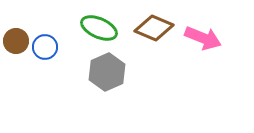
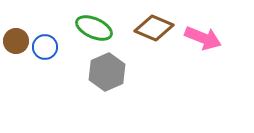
green ellipse: moved 5 px left
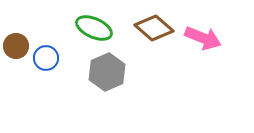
brown diamond: rotated 18 degrees clockwise
brown circle: moved 5 px down
blue circle: moved 1 px right, 11 px down
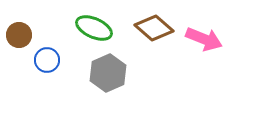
pink arrow: moved 1 px right, 1 px down
brown circle: moved 3 px right, 11 px up
blue circle: moved 1 px right, 2 px down
gray hexagon: moved 1 px right, 1 px down
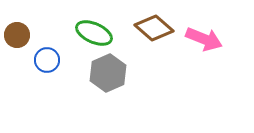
green ellipse: moved 5 px down
brown circle: moved 2 px left
